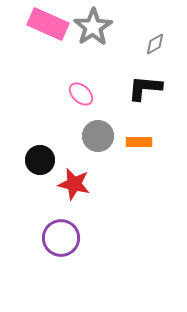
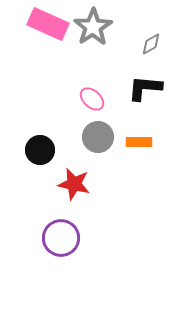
gray diamond: moved 4 px left
pink ellipse: moved 11 px right, 5 px down
gray circle: moved 1 px down
black circle: moved 10 px up
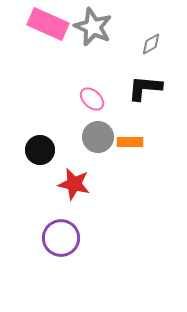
gray star: rotated 15 degrees counterclockwise
orange rectangle: moved 9 px left
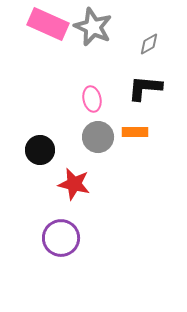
gray diamond: moved 2 px left
pink ellipse: rotated 35 degrees clockwise
orange rectangle: moved 5 px right, 10 px up
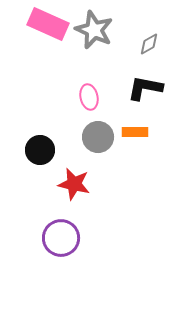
gray star: moved 1 px right, 3 px down
black L-shape: rotated 6 degrees clockwise
pink ellipse: moved 3 px left, 2 px up
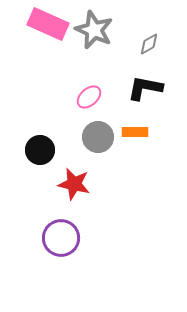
pink ellipse: rotated 60 degrees clockwise
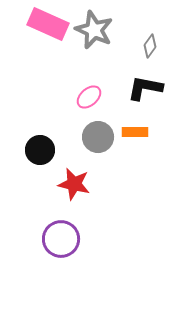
gray diamond: moved 1 px right, 2 px down; rotated 25 degrees counterclockwise
purple circle: moved 1 px down
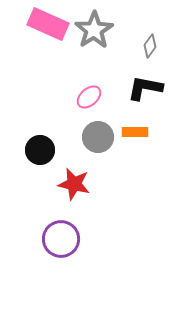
gray star: rotated 15 degrees clockwise
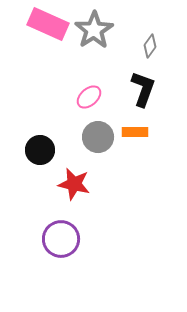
black L-shape: moved 2 px left, 1 px down; rotated 99 degrees clockwise
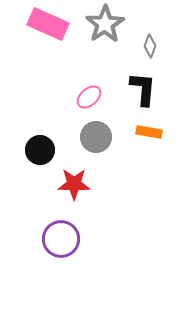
gray star: moved 11 px right, 6 px up
gray diamond: rotated 15 degrees counterclockwise
black L-shape: rotated 15 degrees counterclockwise
orange rectangle: moved 14 px right; rotated 10 degrees clockwise
gray circle: moved 2 px left
red star: rotated 12 degrees counterclockwise
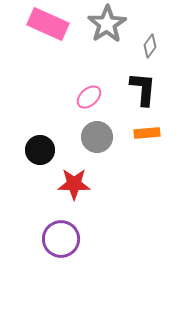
gray star: moved 2 px right
gray diamond: rotated 15 degrees clockwise
orange rectangle: moved 2 px left, 1 px down; rotated 15 degrees counterclockwise
gray circle: moved 1 px right
